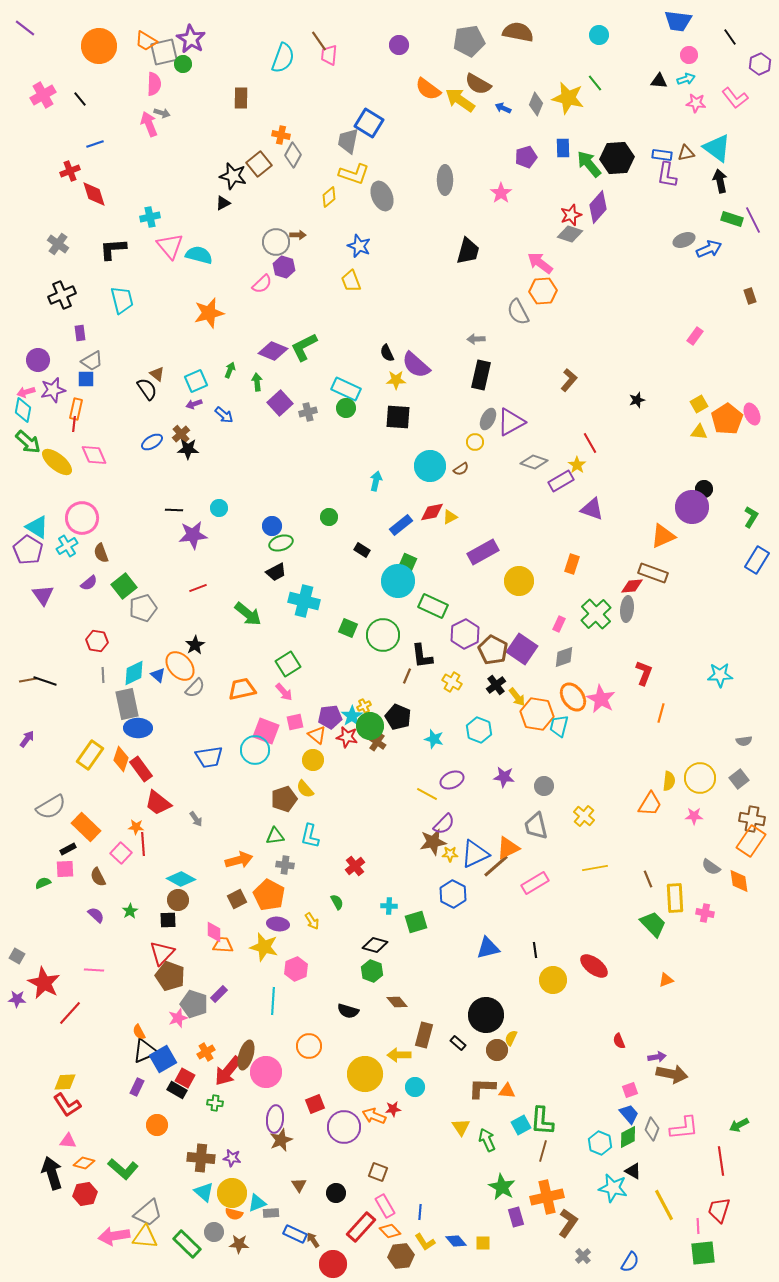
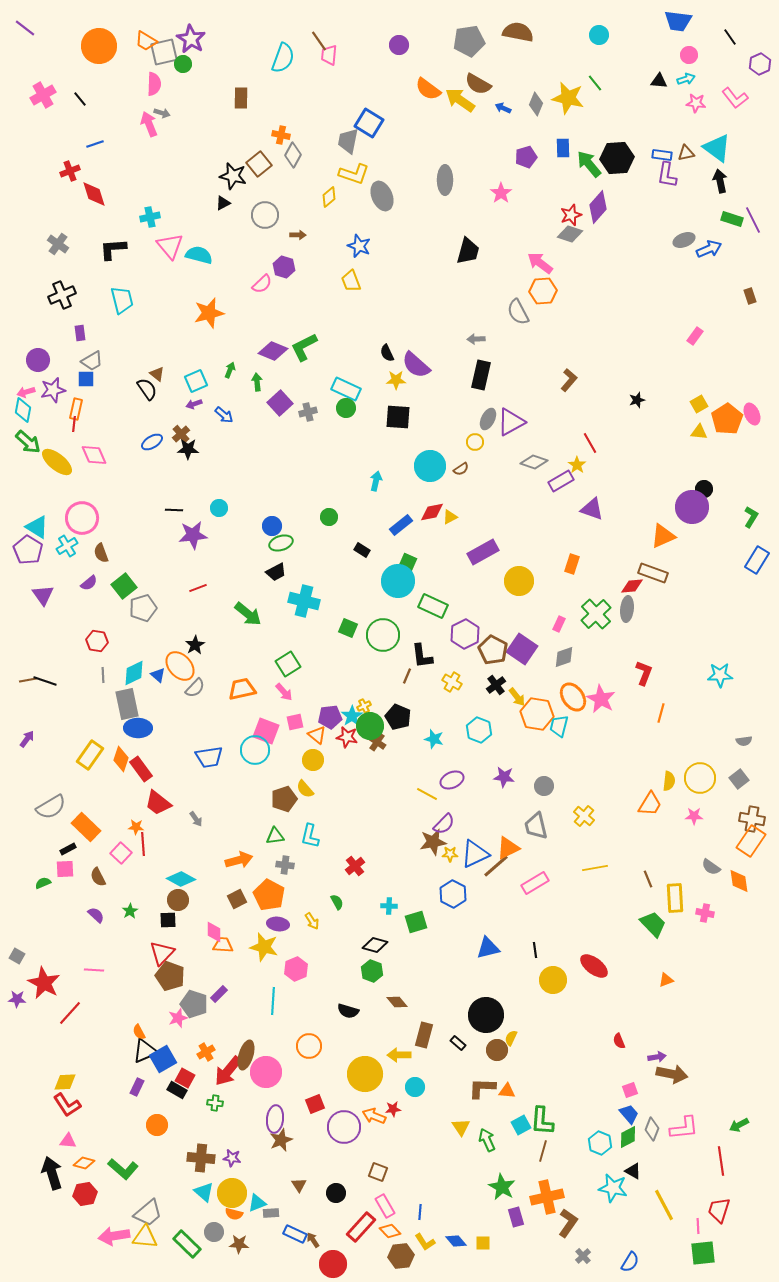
gray circle at (276, 242): moved 11 px left, 27 px up
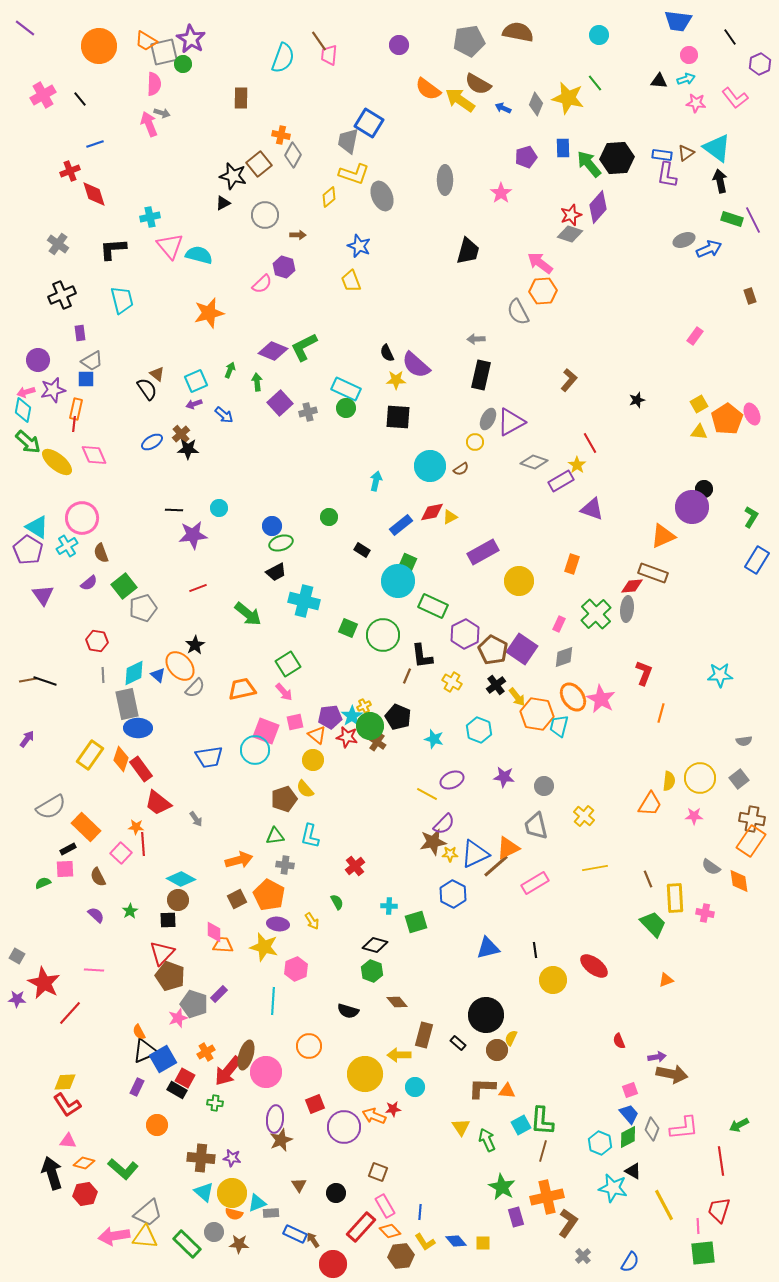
brown triangle at (686, 153): rotated 24 degrees counterclockwise
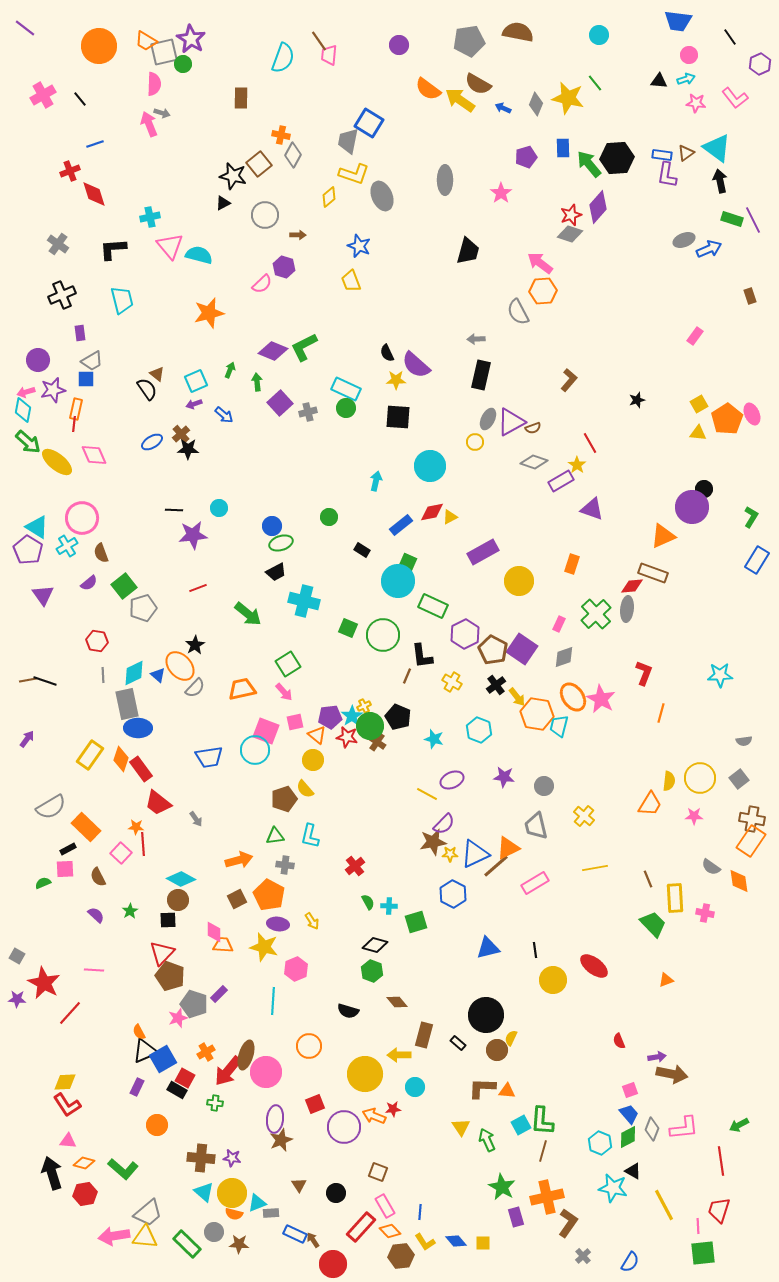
yellow triangle at (699, 432): moved 1 px left, 1 px down
brown semicircle at (461, 469): moved 72 px right, 41 px up; rotated 14 degrees clockwise
green semicircle at (337, 902): moved 31 px right
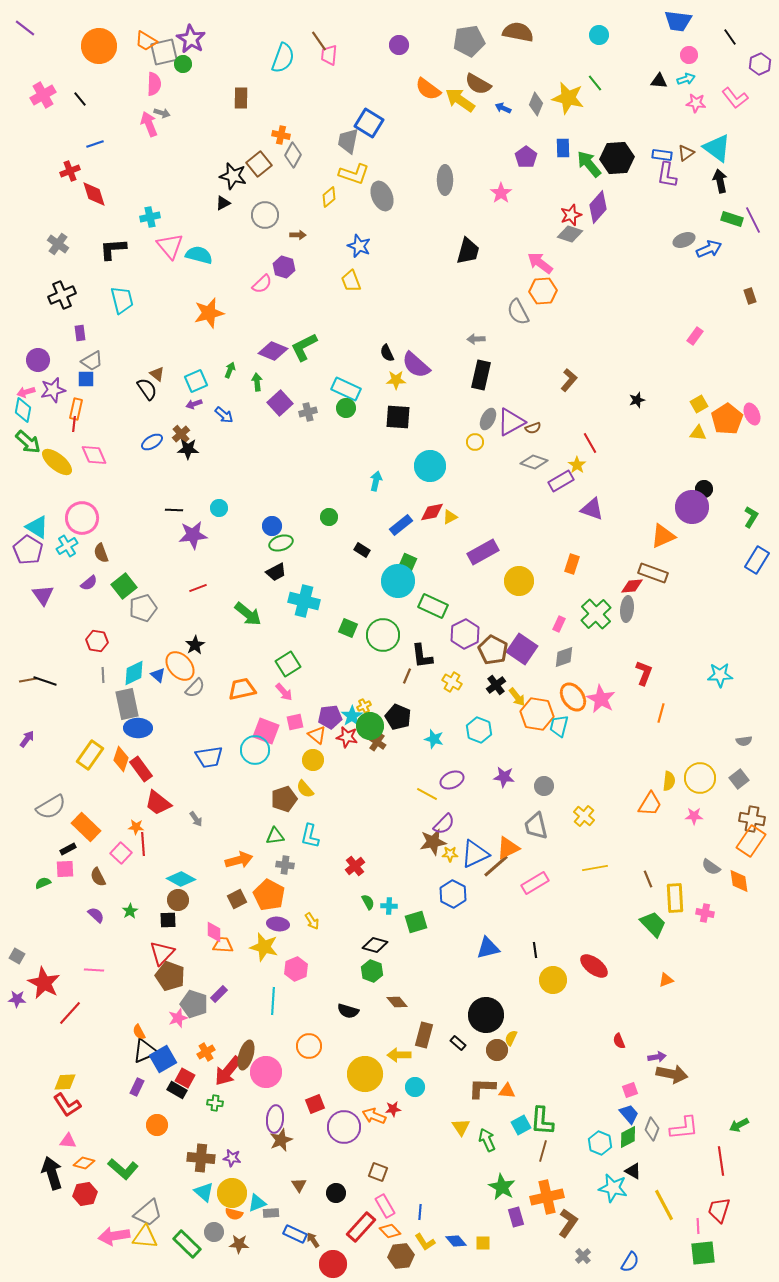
purple pentagon at (526, 157): rotated 20 degrees counterclockwise
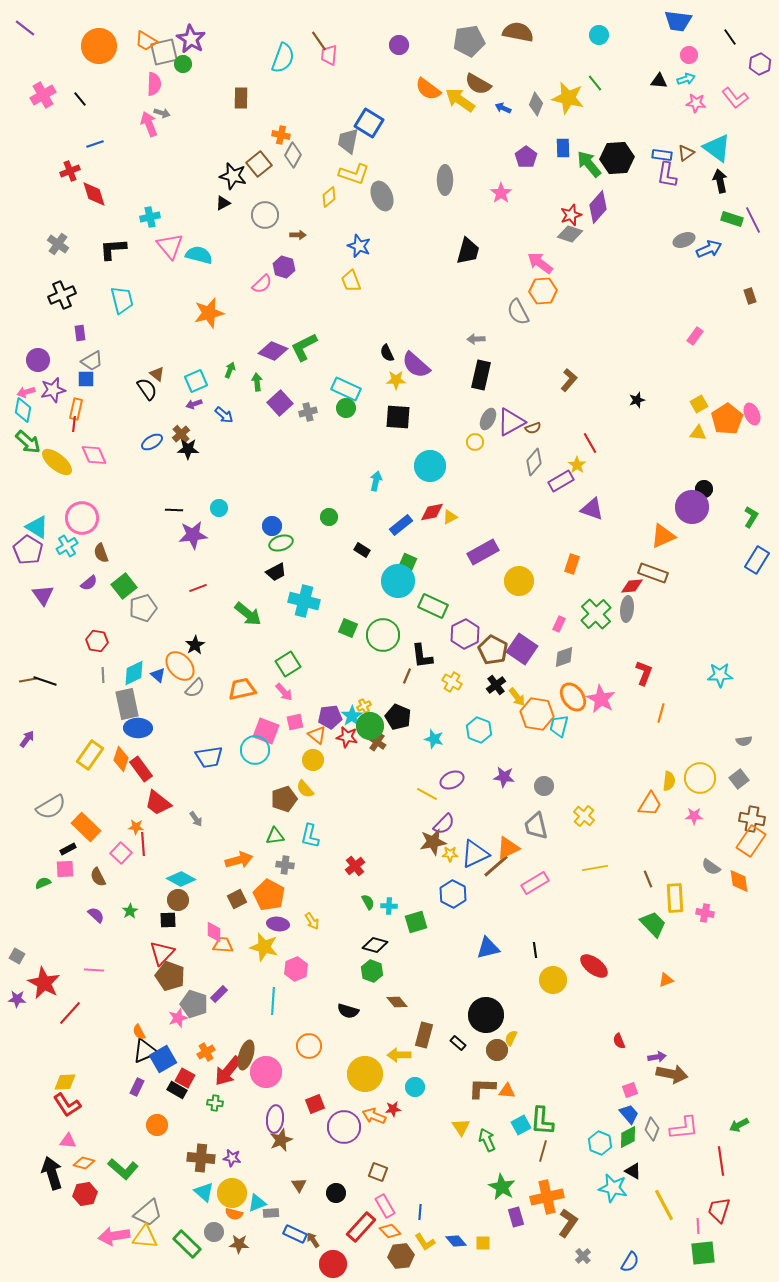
gray diamond at (534, 462): rotated 68 degrees counterclockwise
